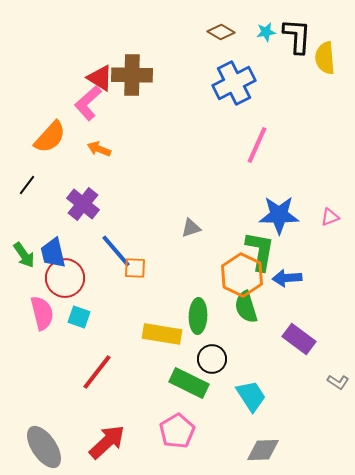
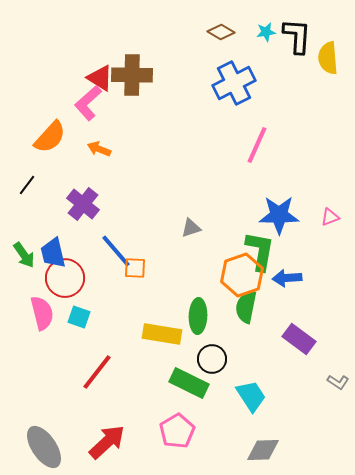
yellow semicircle: moved 3 px right
orange hexagon: rotated 15 degrees clockwise
green semicircle: rotated 28 degrees clockwise
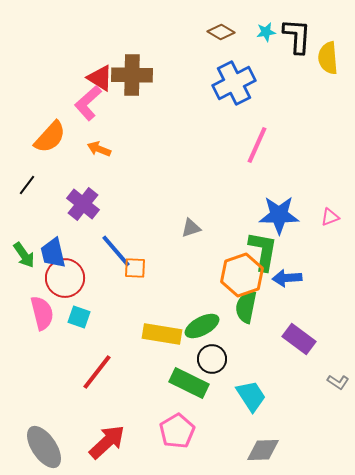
green L-shape: moved 3 px right
green ellipse: moved 4 px right, 10 px down; rotated 60 degrees clockwise
